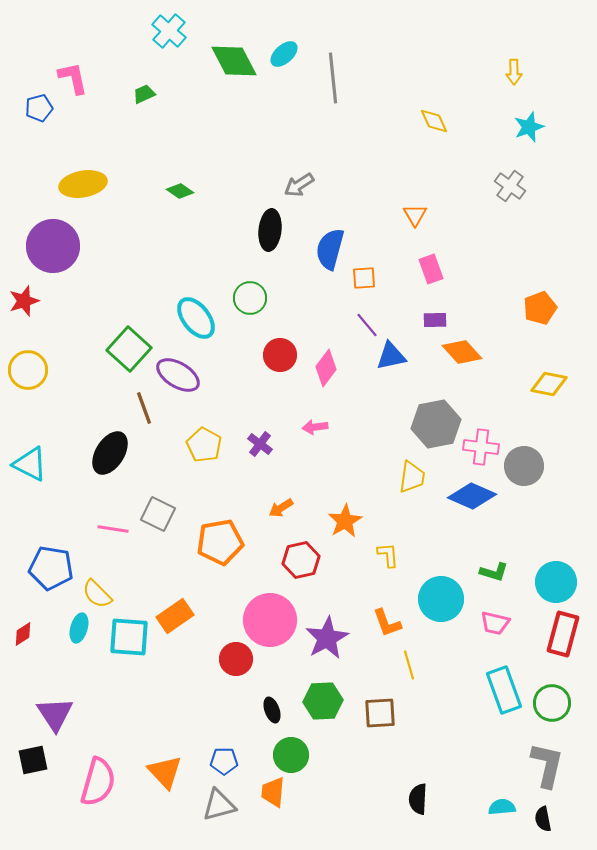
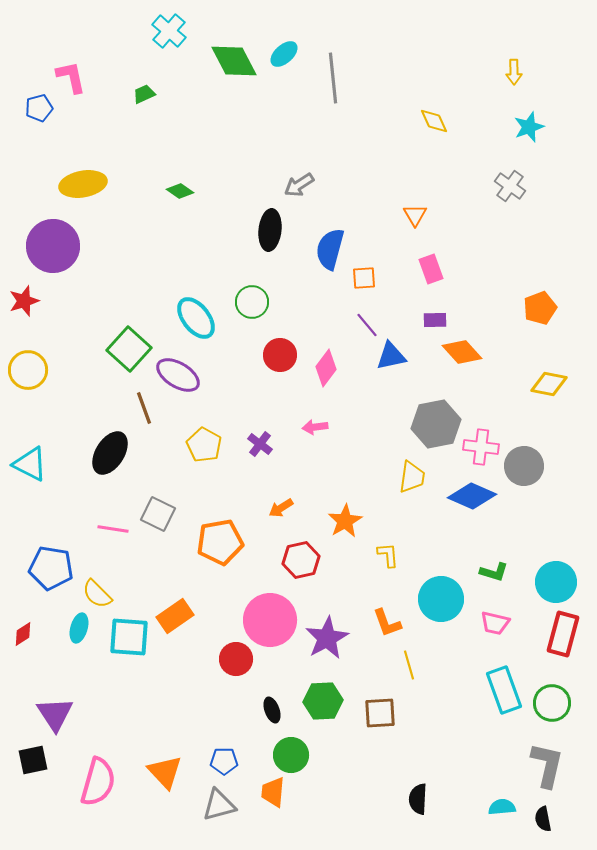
pink L-shape at (73, 78): moved 2 px left, 1 px up
green circle at (250, 298): moved 2 px right, 4 px down
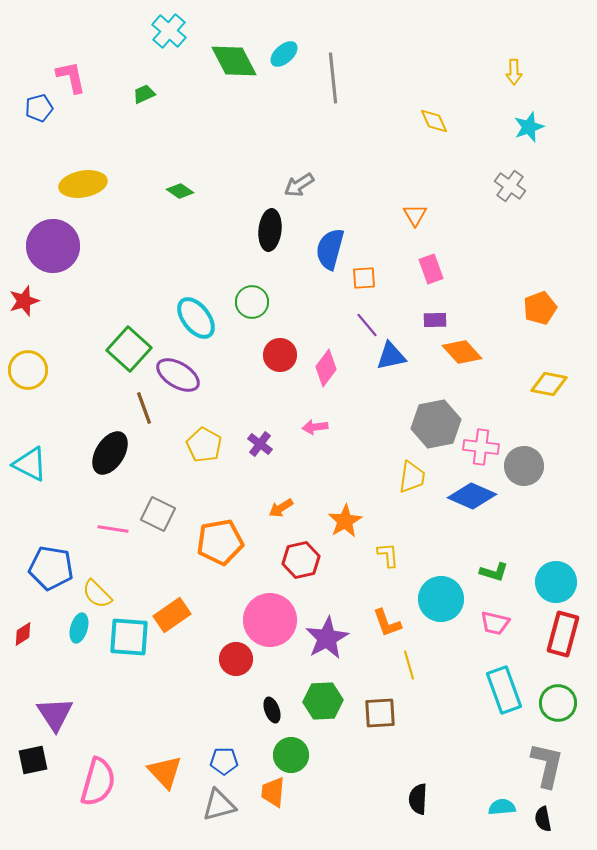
orange rectangle at (175, 616): moved 3 px left, 1 px up
green circle at (552, 703): moved 6 px right
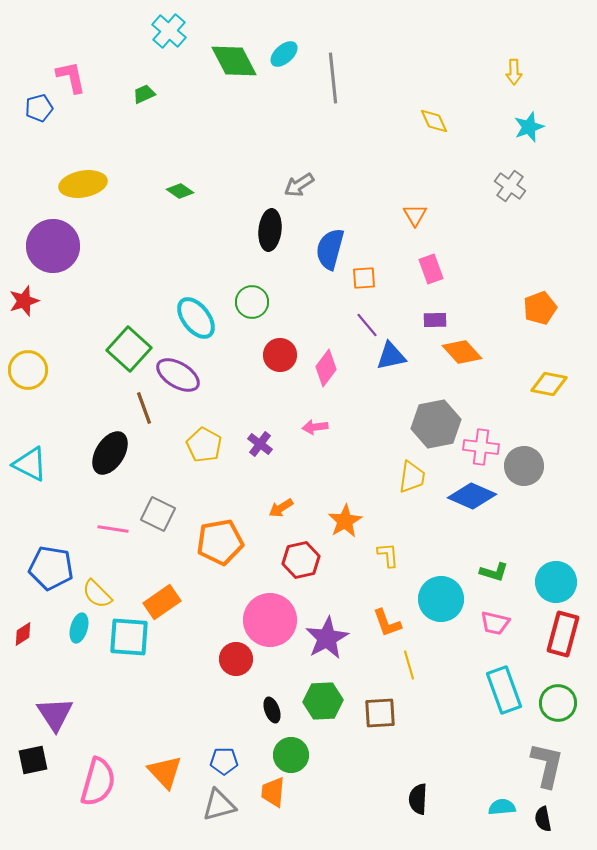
orange rectangle at (172, 615): moved 10 px left, 13 px up
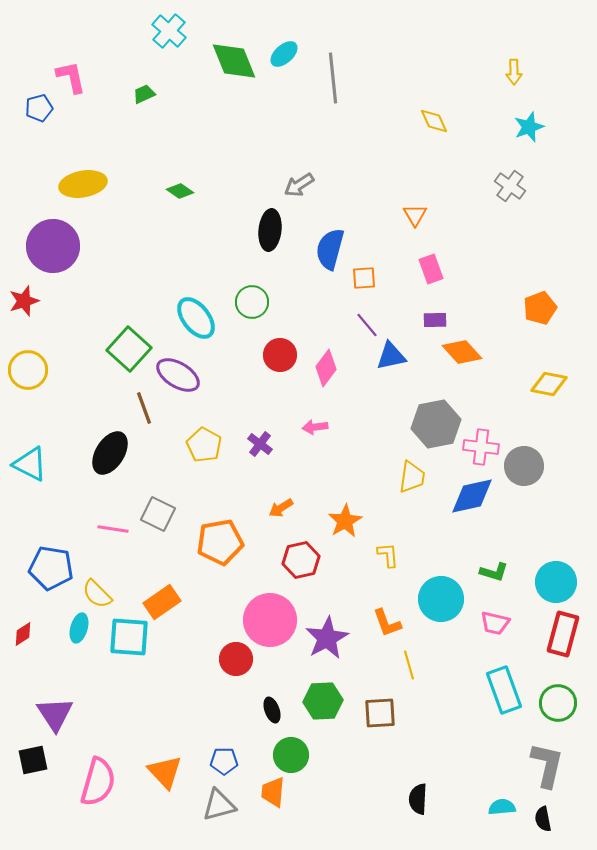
green diamond at (234, 61): rotated 6 degrees clockwise
blue diamond at (472, 496): rotated 36 degrees counterclockwise
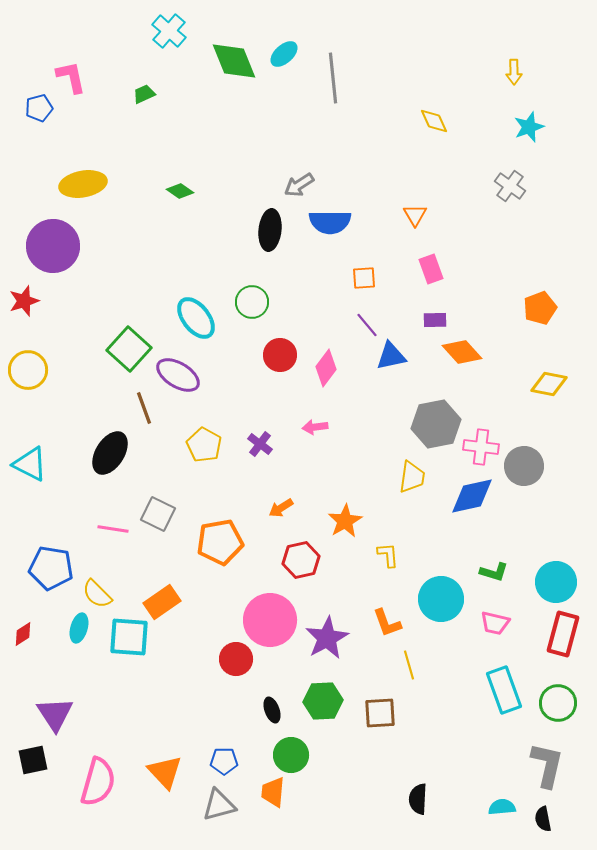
blue semicircle at (330, 249): moved 27 px up; rotated 105 degrees counterclockwise
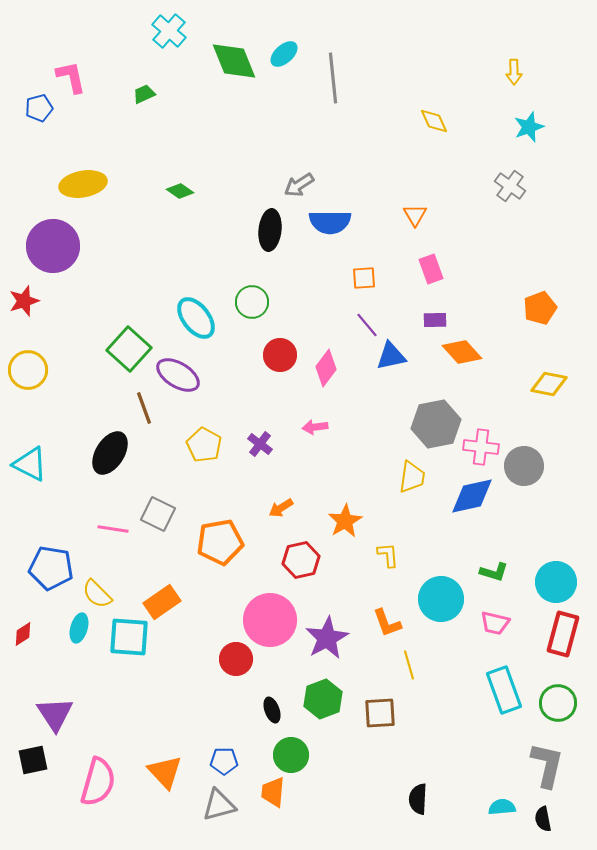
green hexagon at (323, 701): moved 2 px up; rotated 18 degrees counterclockwise
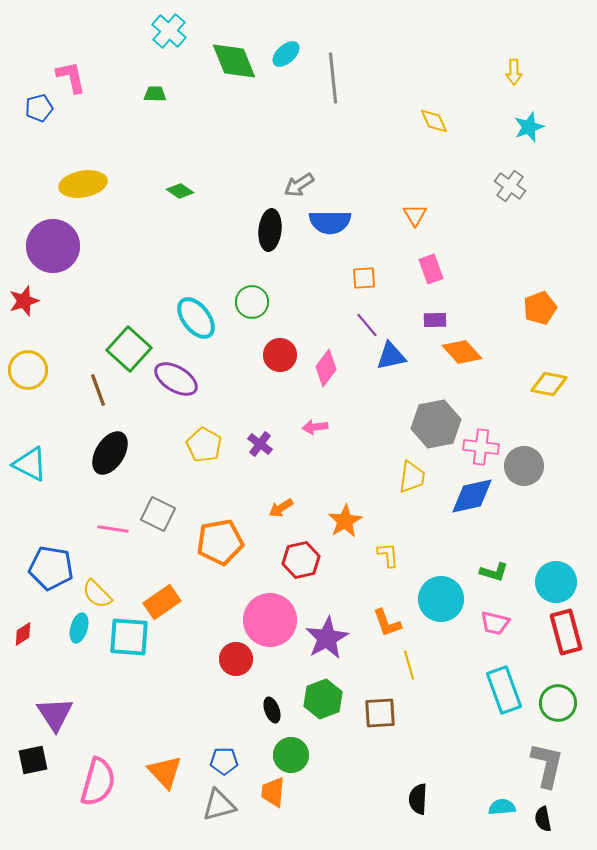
cyan ellipse at (284, 54): moved 2 px right
green trapezoid at (144, 94): moved 11 px right; rotated 25 degrees clockwise
purple ellipse at (178, 375): moved 2 px left, 4 px down
brown line at (144, 408): moved 46 px left, 18 px up
red rectangle at (563, 634): moved 3 px right, 2 px up; rotated 30 degrees counterclockwise
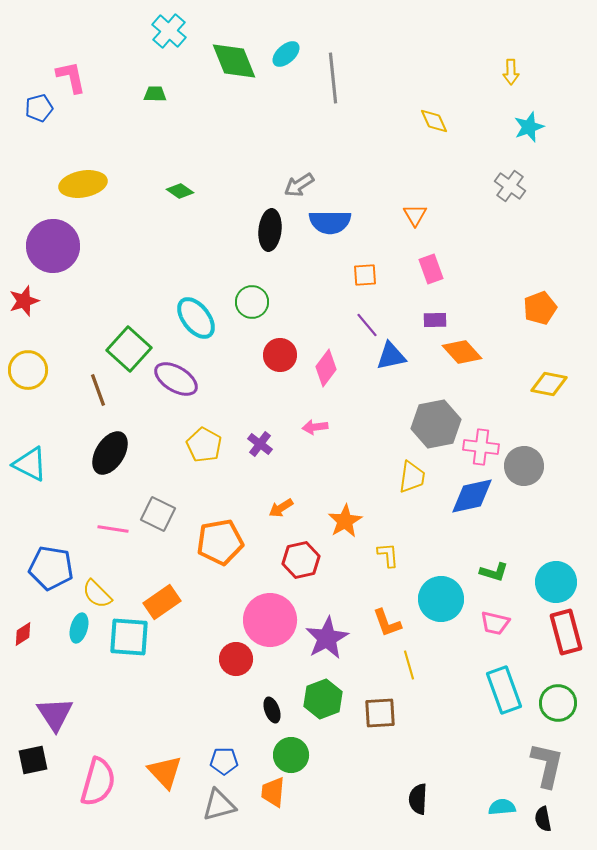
yellow arrow at (514, 72): moved 3 px left
orange square at (364, 278): moved 1 px right, 3 px up
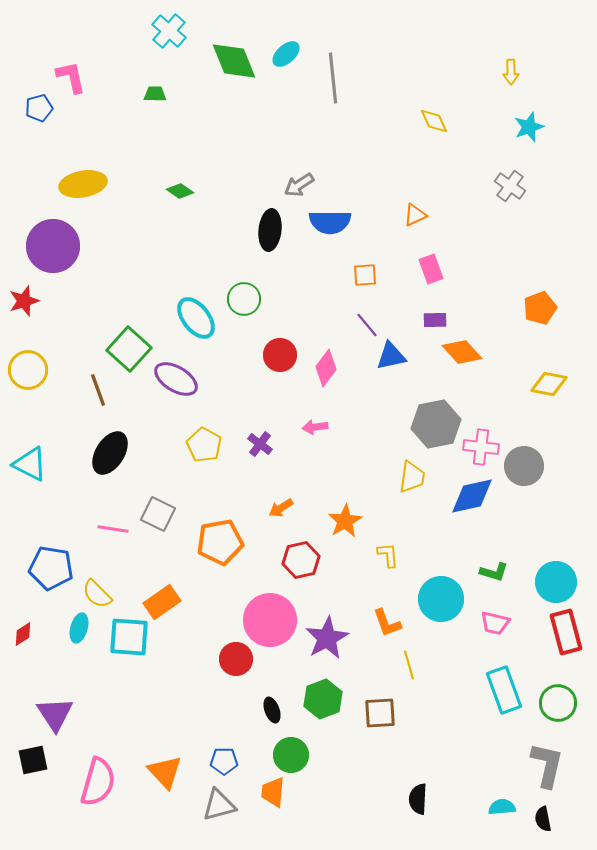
orange triangle at (415, 215): rotated 35 degrees clockwise
green circle at (252, 302): moved 8 px left, 3 px up
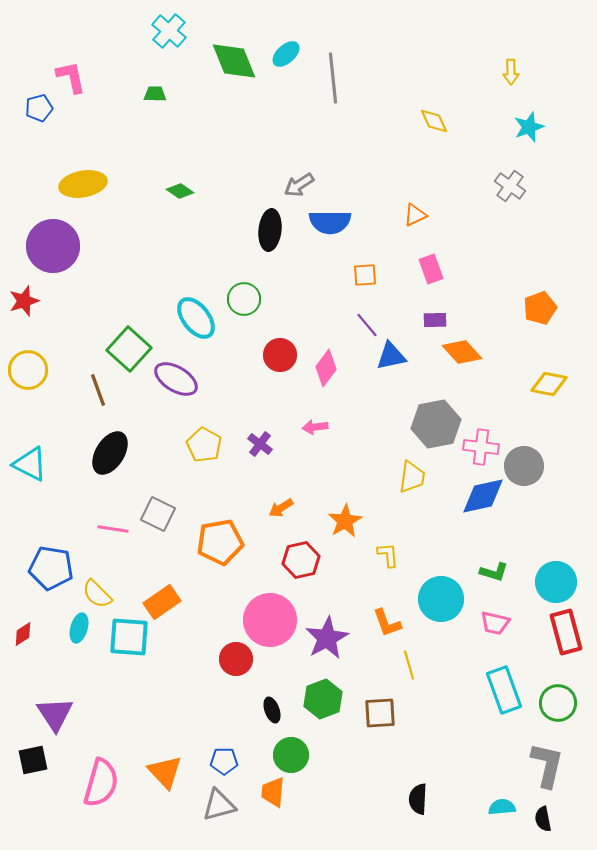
blue diamond at (472, 496): moved 11 px right
pink semicircle at (98, 782): moved 3 px right, 1 px down
